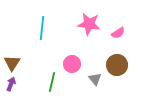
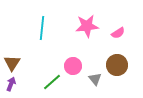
pink star: moved 2 px left, 2 px down; rotated 15 degrees counterclockwise
pink circle: moved 1 px right, 2 px down
green line: rotated 36 degrees clockwise
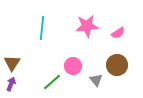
gray triangle: moved 1 px right, 1 px down
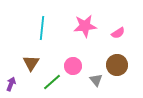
pink star: moved 2 px left
brown triangle: moved 19 px right
